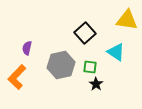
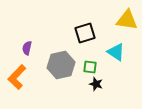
black square: rotated 25 degrees clockwise
black star: rotated 16 degrees counterclockwise
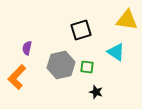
black square: moved 4 px left, 3 px up
green square: moved 3 px left
black star: moved 8 px down
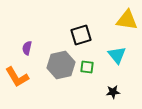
black square: moved 5 px down
cyan triangle: moved 1 px right, 3 px down; rotated 18 degrees clockwise
orange L-shape: rotated 75 degrees counterclockwise
black star: moved 17 px right; rotated 24 degrees counterclockwise
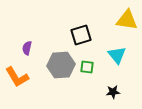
gray hexagon: rotated 8 degrees clockwise
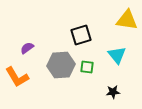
purple semicircle: rotated 40 degrees clockwise
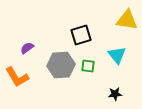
green square: moved 1 px right, 1 px up
black star: moved 2 px right, 2 px down
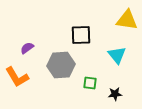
black square: rotated 15 degrees clockwise
green square: moved 2 px right, 17 px down
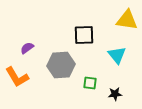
black square: moved 3 px right
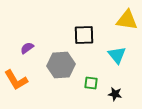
orange L-shape: moved 1 px left, 3 px down
green square: moved 1 px right
black star: rotated 16 degrees clockwise
